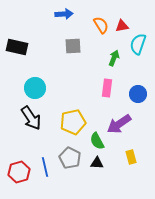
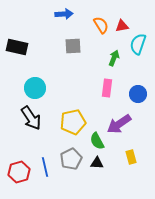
gray pentagon: moved 1 px right, 1 px down; rotated 20 degrees clockwise
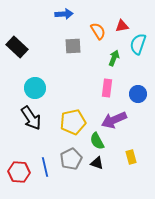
orange semicircle: moved 3 px left, 6 px down
black rectangle: rotated 30 degrees clockwise
purple arrow: moved 5 px left, 4 px up; rotated 10 degrees clockwise
black triangle: rotated 16 degrees clockwise
red hexagon: rotated 20 degrees clockwise
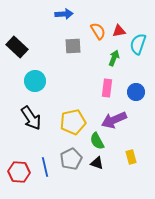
red triangle: moved 3 px left, 5 px down
cyan circle: moved 7 px up
blue circle: moved 2 px left, 2 px up
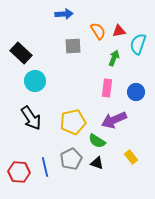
black rectangle: moved 4 px right, 6 px down
green semicircle: rotated 30 degrees counterclockwise
yellow rectangle: rotated 24 degrees counterclockwise
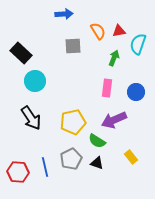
red hexagon: moved 1 px left
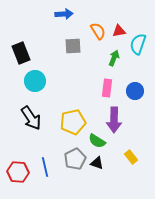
black rectangle: rotated 25 degrees clockwise
blue circle: moved 1 px left, 1 px up
purple arrow: rotated 65 degrees counterclockwise
gray pentagon: moved 4 px right
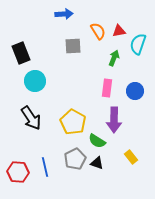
yellow pentagon: rotated 30 degrees counterclockwise
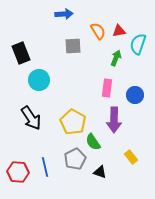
green arrow: moved 2 px right
cyan circle: moved 4 px right, 1 px up
blue circle: moved 4 px down
green semicircle: moved 4 px left, 1 px down; rotated 24 degrees clockwise
black triangle: moved 3 px right, 9 px down
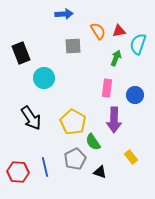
cyan circle: moved 5 px right, 2 px up
